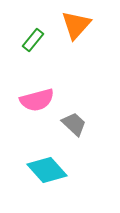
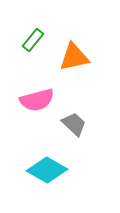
orange triangle: moved 2 px left, 32 px down; rotated 36 degrees clockwise
cyan diamond: rotated 18 degrees counterclockwise
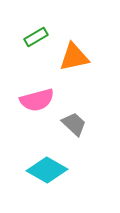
green rectangle: moved 3 px right, 3 px up; rotated 20 degrees clockwise
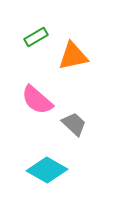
orange triangle: moved 1 px left, 1 px up
pink semicircle: rotated 56 degrees clockwise
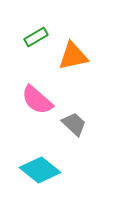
cyan diamond: moved 7 px left; rotated 9 degrees clockwise
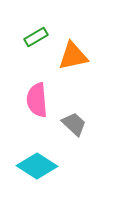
pink semicircle: rotated 44 degrees clockwise
cyan diamond: moved 3 px left, 4 px up; rotated 6 degrees counterclockwise
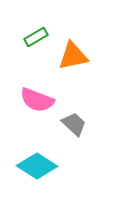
pink semicircle: rotated 64 degrees counterclockwise
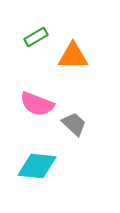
orange triangle: rotated 12 degrees clockwise
pink semicircle: moved 4 px down
cyan diamond: rotated 27 degrees counterclockwise
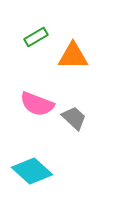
gray trapezoid: moved 6 px up
cyan diamond: moved 5 px left, 5 px down; rotated 36 degrees clockwise
